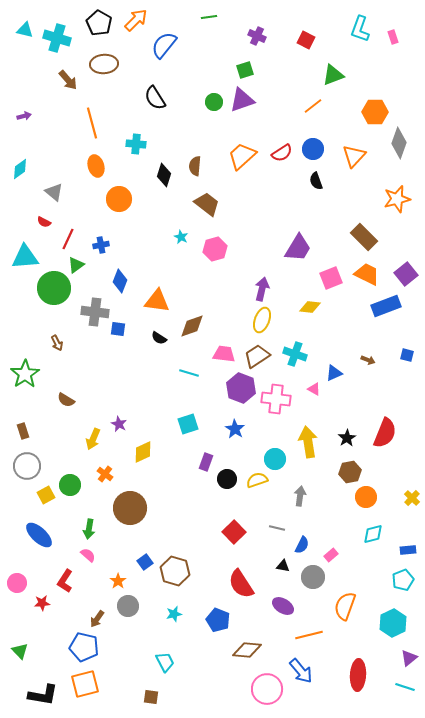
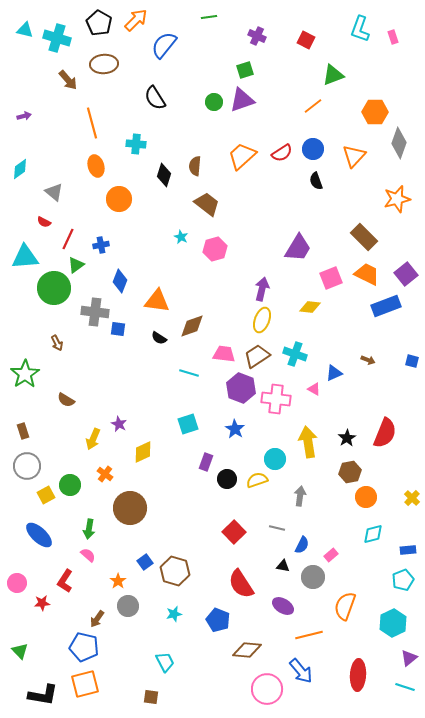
blue square at (407, 355): moved 5 px right, 6 px down
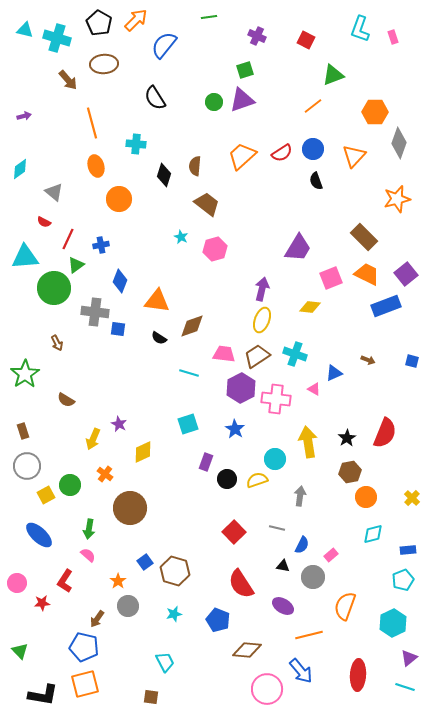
purple hexagon at (241, 388): rotated 12 degrees clockwise
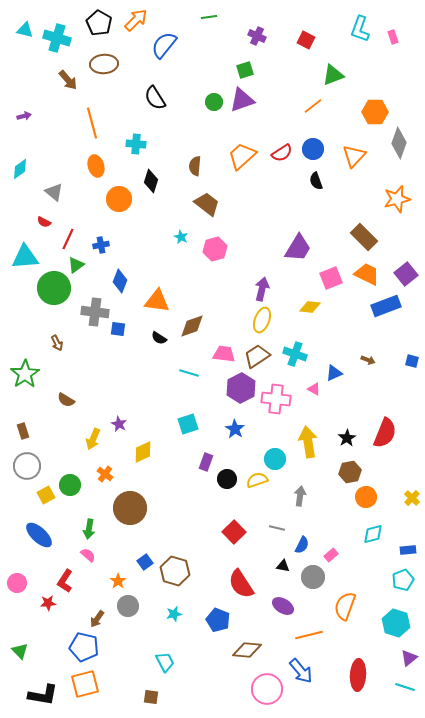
black diamond at (164, 175): moved 13 px left, 6 px down
red star at (42, 603): moved 6 px right
cyan hexagon at (393, 623): moved 3 px right; rotated 16 degrees counterclockwise
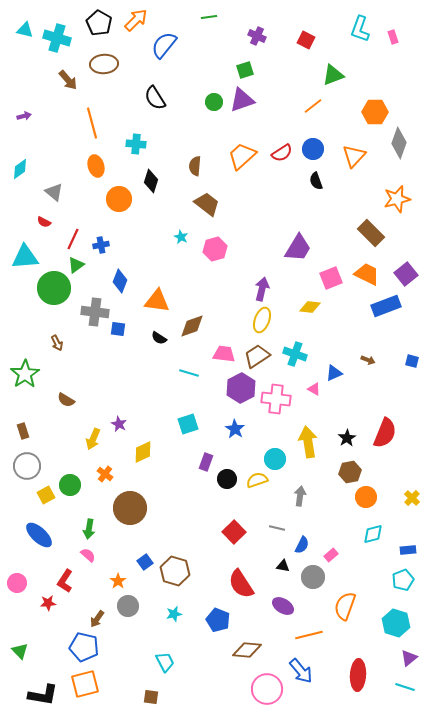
brown rectangle at (364, 237): moved 7 px right, 4 px up
red line at (68, 239): moved 5 px right
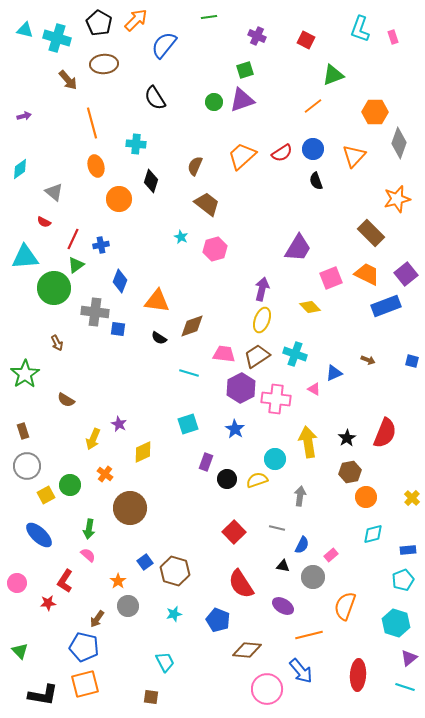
brown semicircle at (195, 166): rotated 18 degrees clockwise
yellow diamond at (310, 307): rotated 40 degrees clockwise
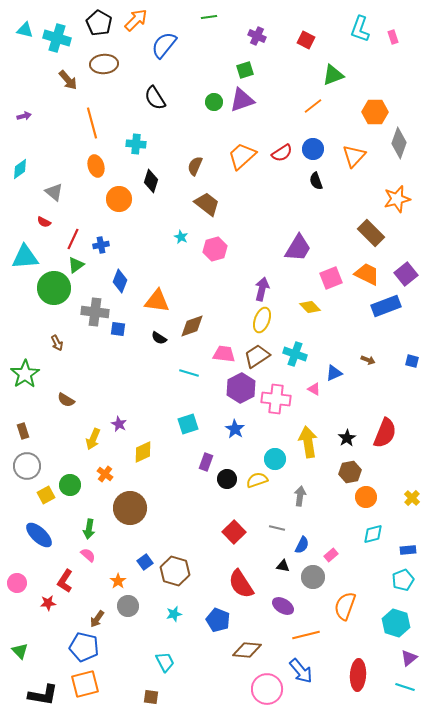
orange line at (309, 635): moved 3 px left
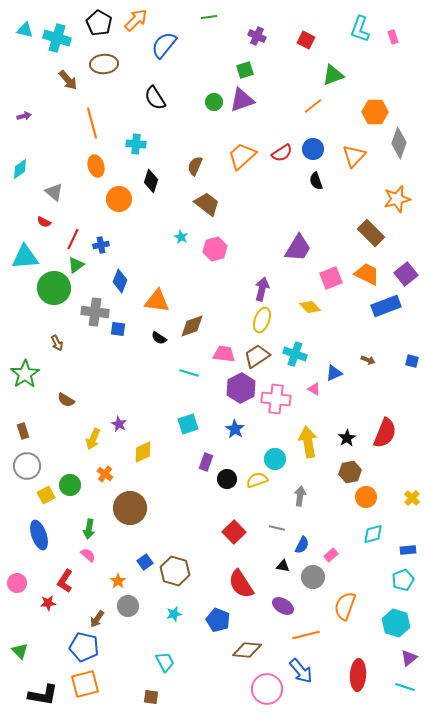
blue ellipse at (39, 535): rotated 28 degrees clockwise
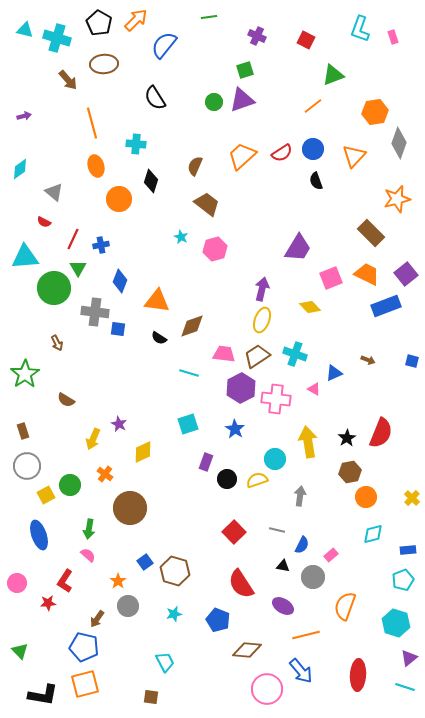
orange hexagon at (375, 112): rotated 10 degrees counterclockwise
green triangle at (76, 265): moved 2 px right, 3 px down; rotated 24 degrees counterclockwise
red semicircle at (385, 433): moved 4 px left
gray line at (277, 528): moved 2 px down
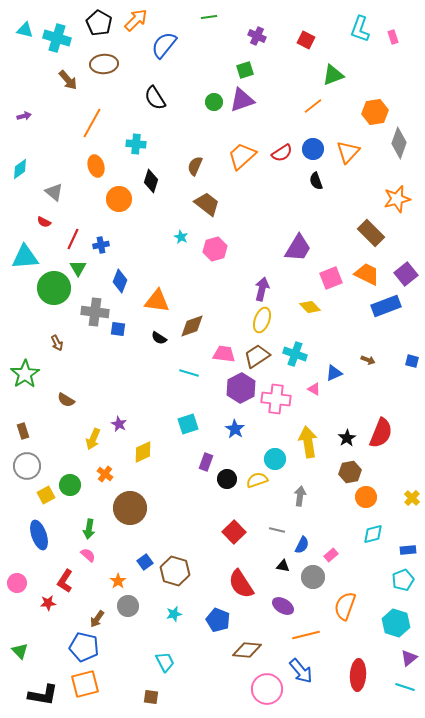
orange line at (92, 123): rotated 44 degrees clockwise
orange triangle at (354, 156): moved 6 px left, 4 px up
